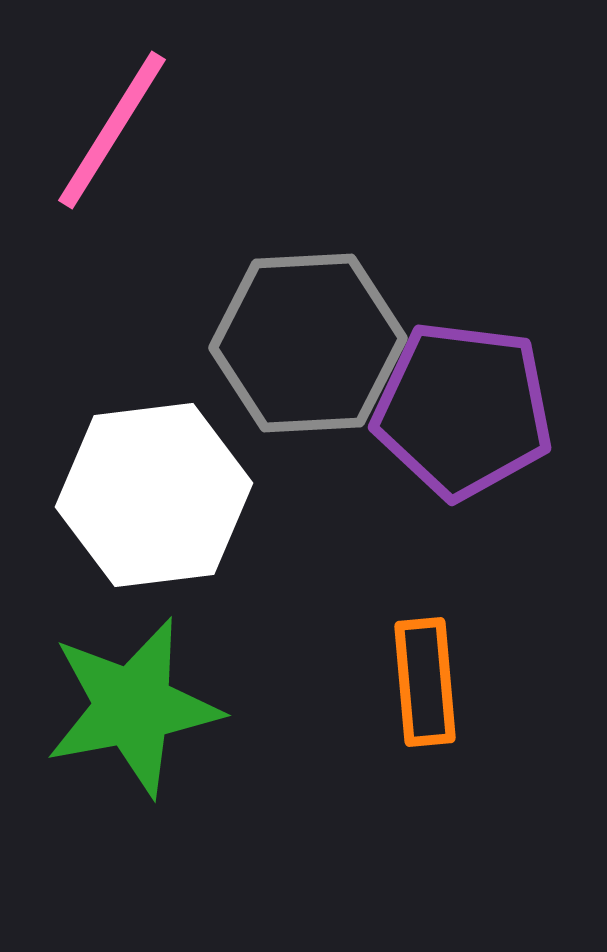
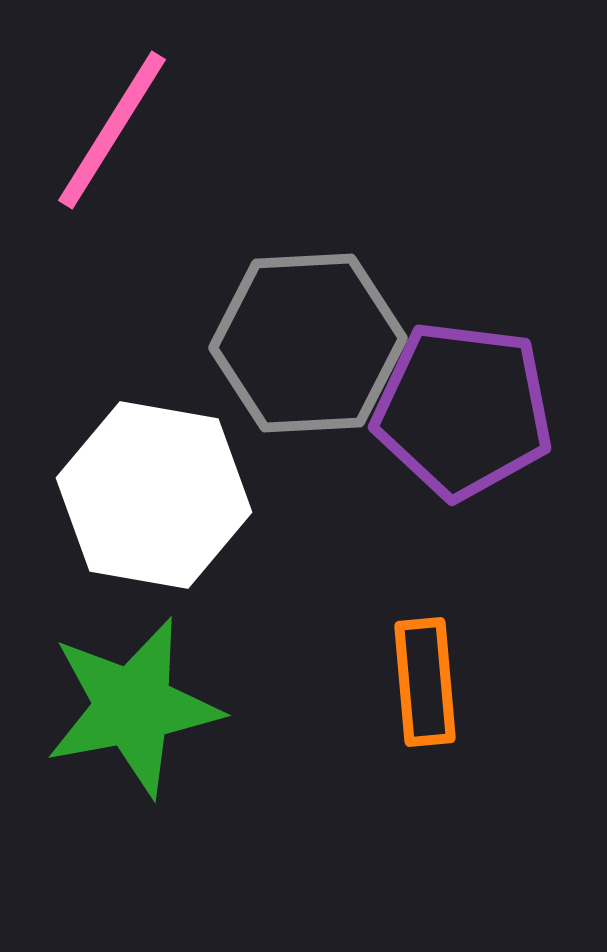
white hexagon: rotated 17 degrees clockwise
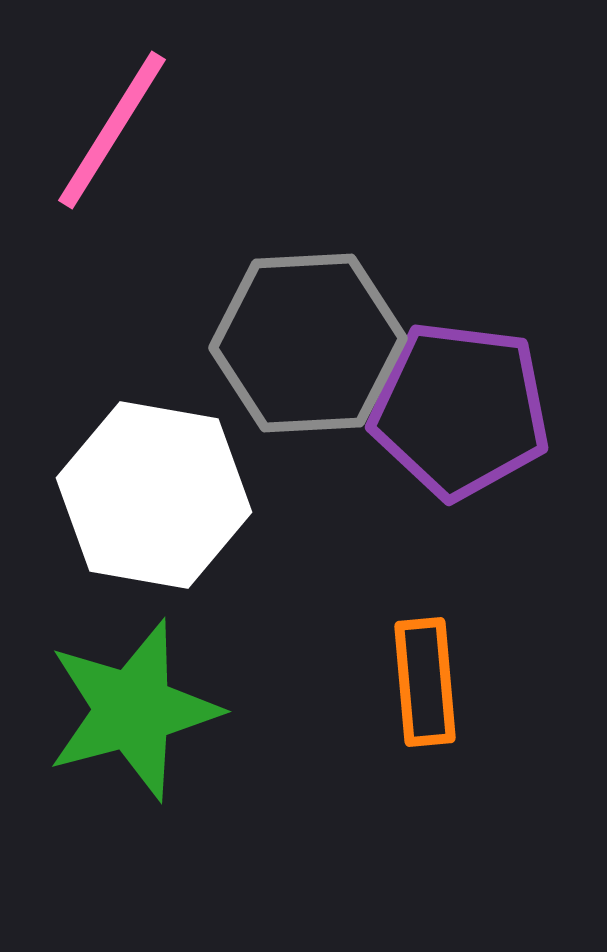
purple pentagon: moved 3 px left
green star: moved 3 px down; rotated 4 degrees counterclockwise
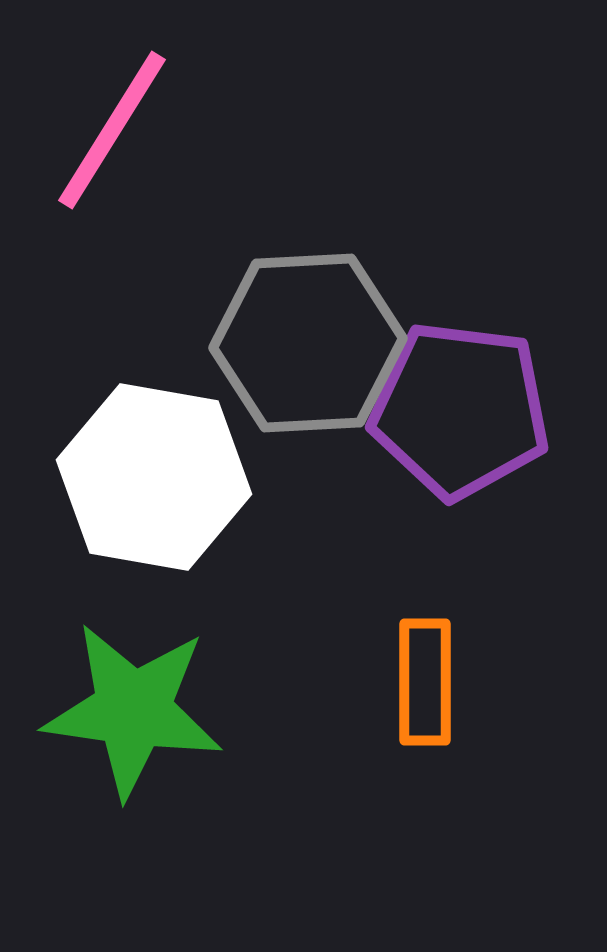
white hexagon: moved 18 px up
orange rectangle: rotated 5 degrees clockwise
green star: rotated 23 degrees clockwise
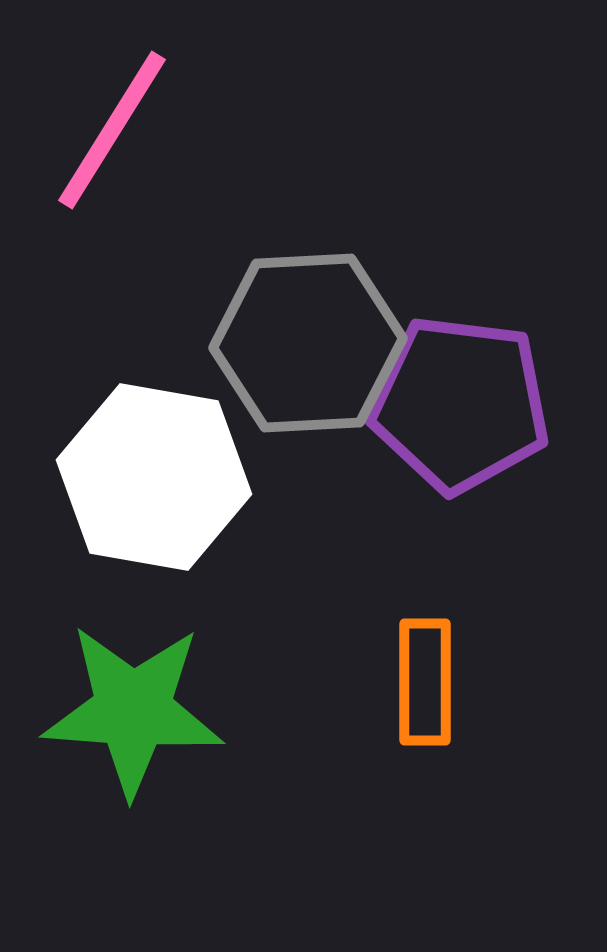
purple pentagon: moved 6 px up
green star: rotated 4 degrees counterclockwise
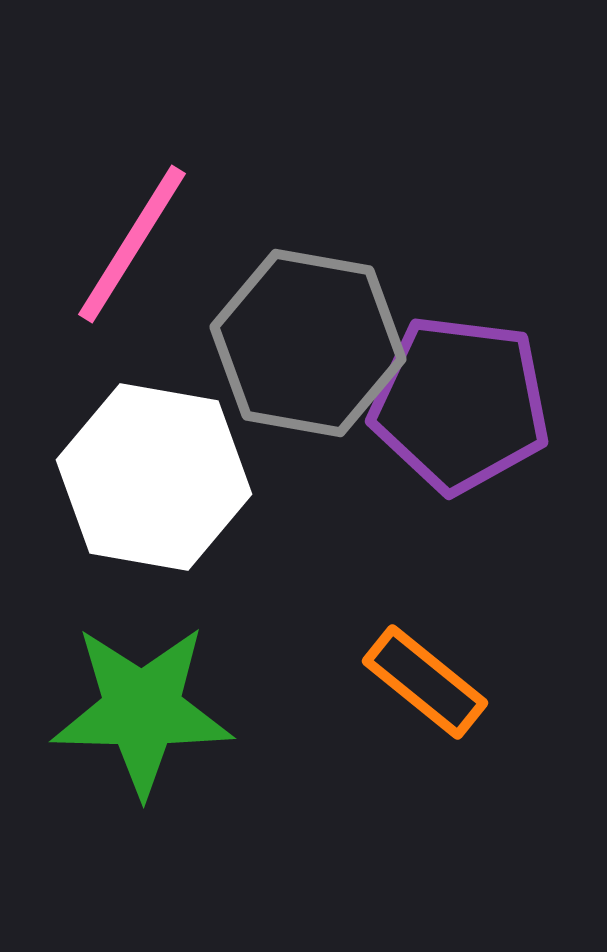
pink line: moved 20 px right, 114 px down
gray hexagon: rotated 13 degrees clockwise
orange rectangle: rotated 51 degrees counterclockwise
green star: moved 9 px right; rotated 3 degrees counterclockwise
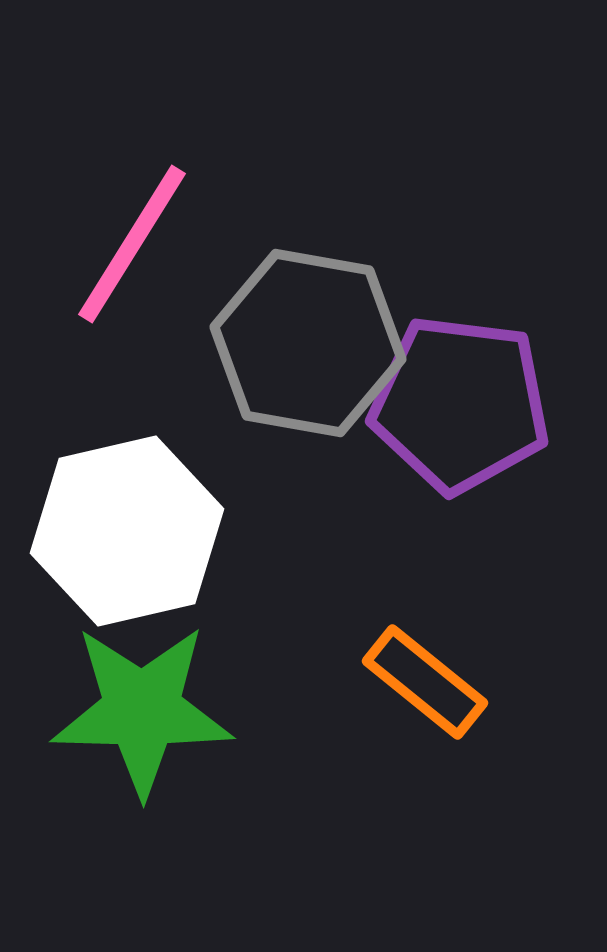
white hexagon: moved 27 px left, 54 px down; rotated 23 degrees counterclockwise
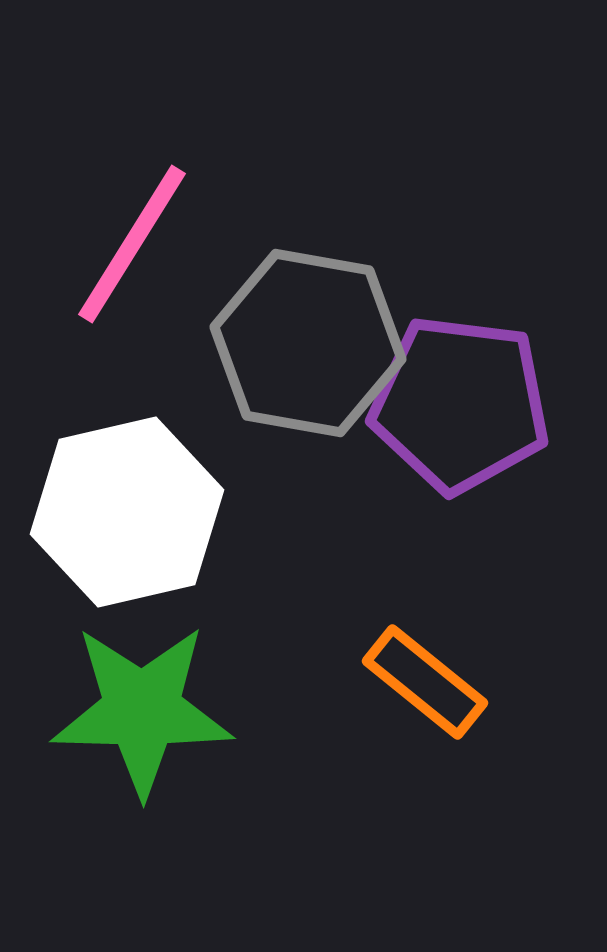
white hexagon: moved 19 px up
